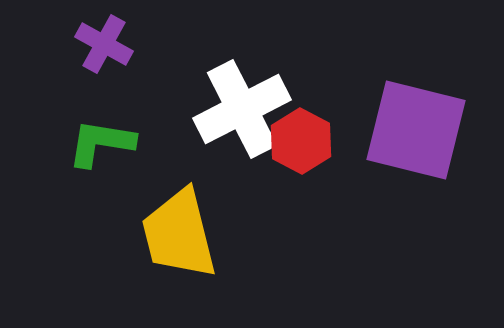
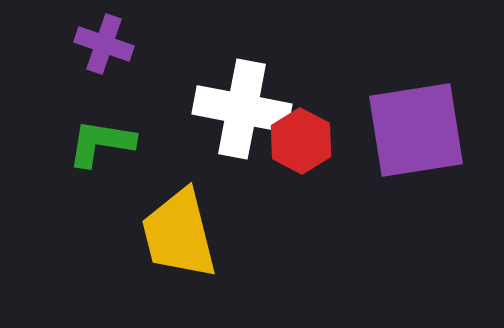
purple cross: rotated 10 degrees counterclockwise
white cross: rotated 38 degrees clockwise
purple square: rotated 23 degrees counterclockwise
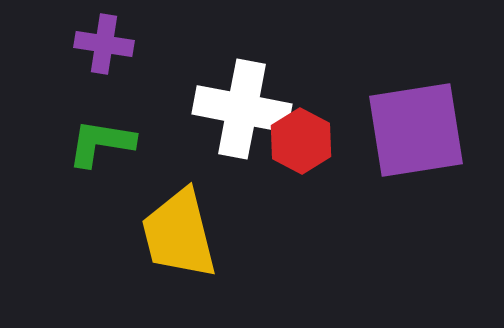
purple cross: rotated 10 degrees counterclockwise
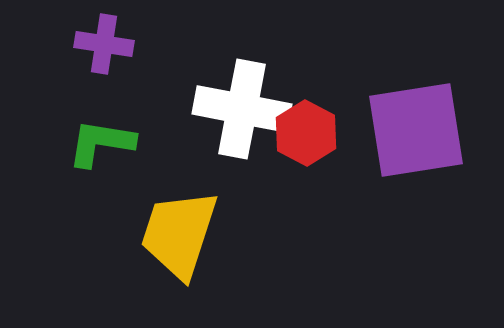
red hexagon: moved 5 px right, 8 px up
yellow trapezoid: rotated 32 degrees clockwise
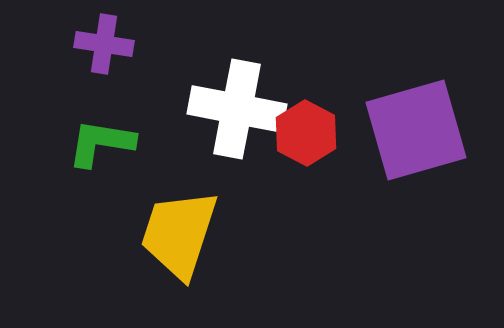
white cross: moved 5 px left
purple square: rotated 7 degrees counterclockwise
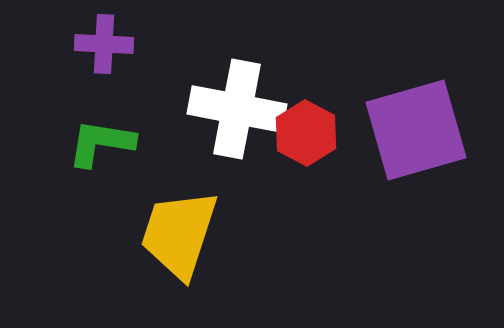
purple cross: rotated 6 degrees counterclockwise
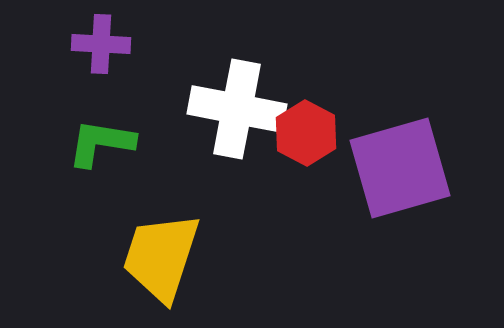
purple cross: moved 3 px left
purple square: moved 16 px left, 38 px down
yellow trapezoid: moved 18 px left, 23 px down
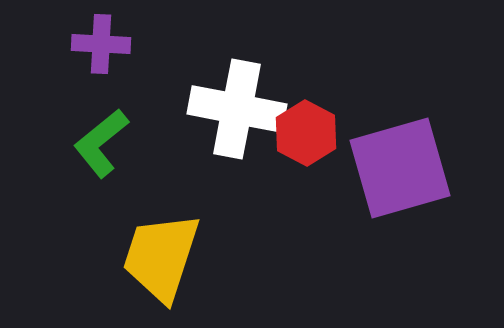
green L-shape: rotated 48 degrees counterclockwise
